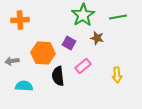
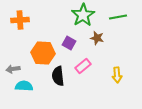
gray arrow: moved 1 px right, 8 px down
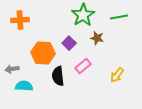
green line: moved 1 px right
purple square: rotated 16 degrees clockwise
gray arrow: moved 1 px left
yellow arrow: rotated 42 degrees clockwise
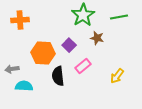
purple square: moved 2 px down
yellow arrow: moved 1 px down
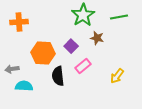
orange cross: moved 1 px left, 2 px down
purple square: moved 2 px right, 1 px down
